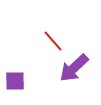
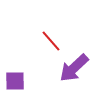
red line: moved 2 px left
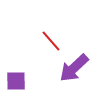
purple square: moved 1 px right
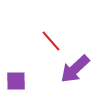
purple arrow: moved 1 px right, 1 px down
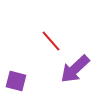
purple square: rotated 15 degrees clockwise
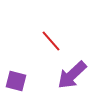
purple arrow: moved 3 px left, 6 px down
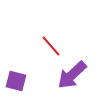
red line: moved 5 px down
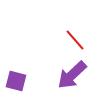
red line: moved 24 px right, 6 px up
